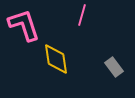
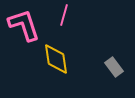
pink line: moved 18 px left
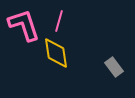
pink line: moved 5 px left, 6 px down
yellow diamond: moved 6 px up
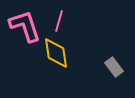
pink L-shape: moved 1 px right, 1 px down
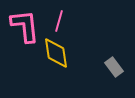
pink L-shape: rotated 12 degrees clockwise
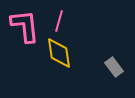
yellow diamond: moved 3 px right
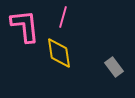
pink line: moved 4 px right, 4 px up
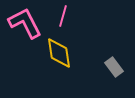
pink line: moved 1 px up
pink L-shape: moved 3 px up; rotated 21 degrees counterclockwise
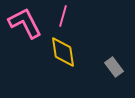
yellow diamond: moved 4 px right, 1 px up
